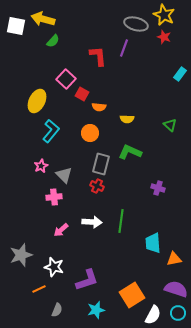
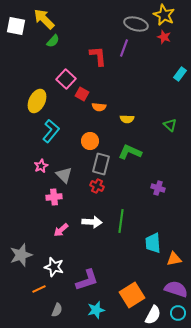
yellow arrow: moved 1 px right; rotated 30 degrees clockwise
orange circle: moved 8 px down
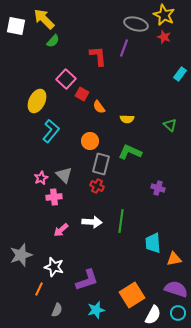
orange semicircle: rotated 48 degrees clockwise
pink star: moved 12 px down
orange line: rotated 40 degrees counterclockwise
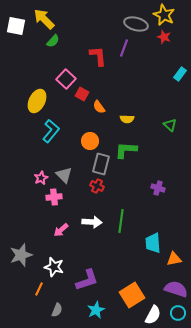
green L-shape: moved 4 px left, 2 px up; rotated 20 degrees counterclockwise
cyan star: rotated 12 degrees counterclockwise
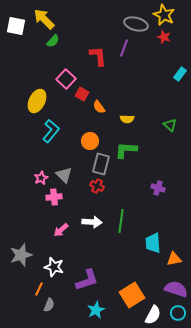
gray semicircle: moved 8 px left, 5 px up
